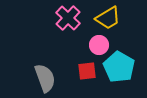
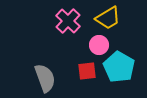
pink cross: moved 3 px down
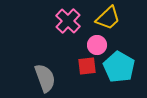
yellow trapezoid: rotated 12 degrees counterclockwise
pink circle: moved 2 px left
red square: moved 5 px up
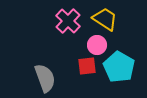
yellow trapezoid: moved 3 px left, 1 px down; rotated 104 degrees counterclockwise
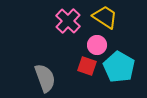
yellow trapezoid: moved 2 px up
red square: rotated 24 degrees clockwise
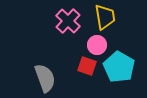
yellow trapezoid: rotated 48 degrees clockwise
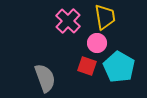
pink circle: moved 2 px up
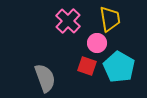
yellow trapezoid: moved 5 px right, 2 px down
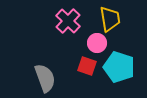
cyan pentagon: rotated 12 degrees counterclockwise
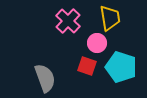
yellow trapezoid: moved 1 px up
cyan pentagon: moved 2 px right
